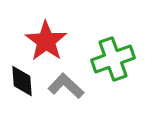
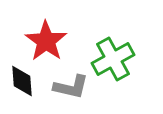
green cross: rotated 9 degrees counterclockwise
gray L-shape: moved 5 px right, 1 px down; rotated 150 degrees clockwise
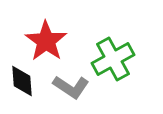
gray L-shape: rotated 21 degrees clockwise
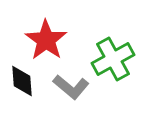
red star: moved 1 px up
gray L-shape: rotated 6 degrees clockwise
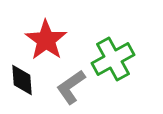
black diamond: moved 1 px up
gray L-shape: rotated 105 degrees clockwise
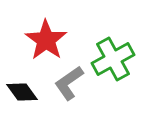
black diamond: moved 12 px down; rotated 32 degrees counterclockwise
gray L-shape: moved 2 px left, 4 px up
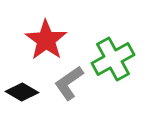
black diamond: rotated 24 degrees counterclockwise
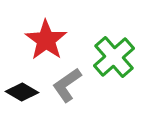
green cross: moved 1 px right, 2 px up; rotated 12 degrees counterclockwise
gray L-shape: moved 2 px left, 2 px down
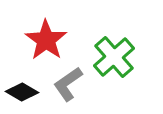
gray L-shape: moved 1 px right, 1 px up
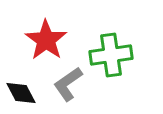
green cross: moved 3 px left, 2 px up; rotated 33 degrees clockwise
black diamond: moved 1 px left, 1 px down; rotated 32 degrees clockwise
